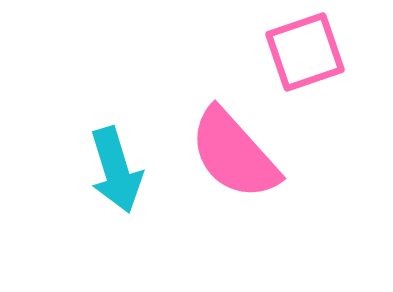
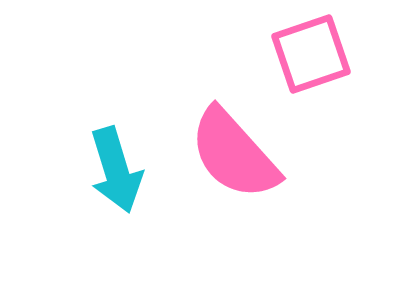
pink square: moved 6 px right, 2 px down
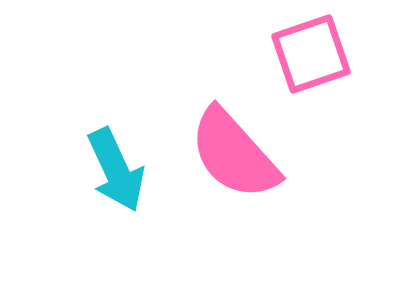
cyan arrow: rotated 8 degrees counterclockwise
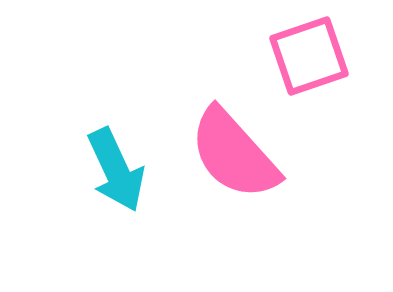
pink square: moved 2 px left, 2 px down
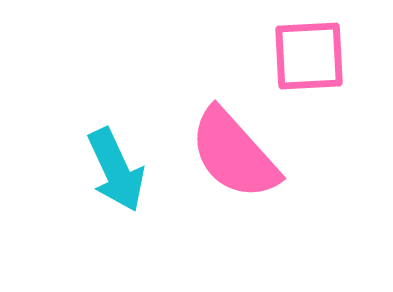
pink square: rotated 16 degrees clockwise
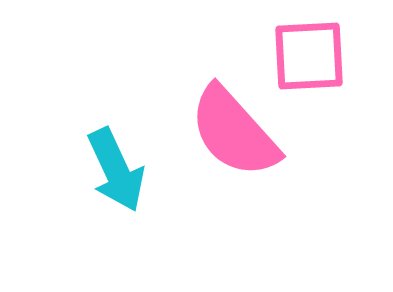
pink semicircle: moved 22 px up
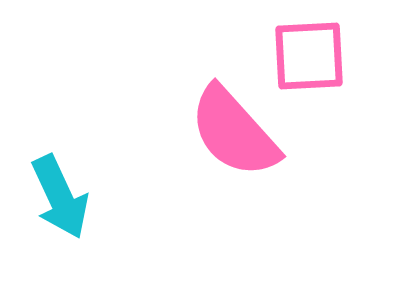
cyan arrow: moved 56 px left, 27 px down
